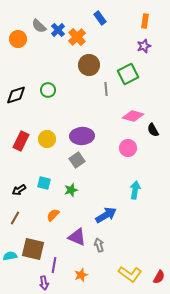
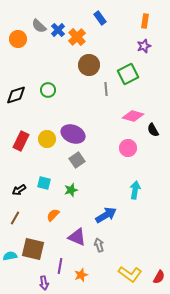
purple ellipse: moved 9 px left, 2 px up; rotated 25 degrees clockwise
purple line: moved 6 px right, 1 px down
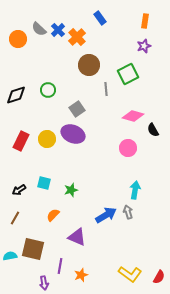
gray semicircle: moved 3 px down
gray square: moved 51 px up
gray arrow: moved 29 px right, 33 px up
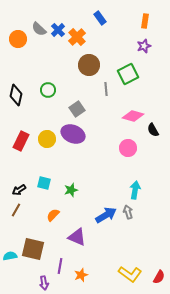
black diamond: rotated 60 degrees counterclockwise
brown line: moved 1 px right, 8 px up
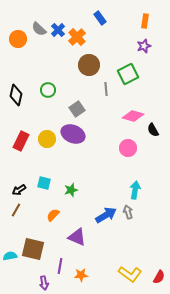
orange star: rotated 16 degrees clockwise
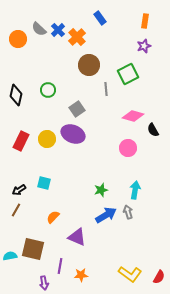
green star: moved 30 px right
orange semicircle: moved 2 px down
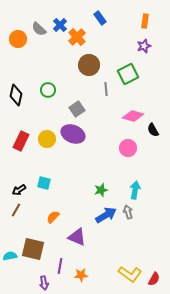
blue cross: moved 2 px right, 5 px up
red semicircle: moved 5 px left, 2 px down
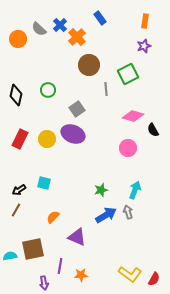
red rectangle: moved 1 px left, 2 px up
cyan arrow: rotated 12 degrees clockwise
brown square: rotated 25 degrees counterclockwise
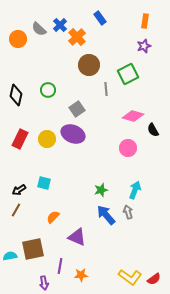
blue arrow: rotated 100 degrees counterclockwise
yellow L-shape: moved 3 px down
red semicircle: rotated 24 degrees clockwise
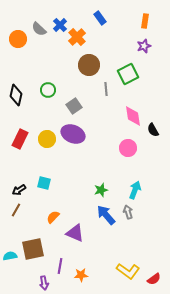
gray square: moved 3 px left, 3 px up
pink diamond: rotated 65 degrees clockwise
purple triangle: moved 2 px left, 4 px up
yellow L-shape: moved 2 px left, 6 px up
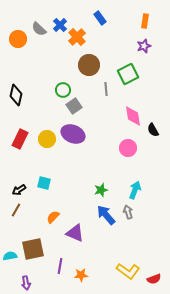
green circle: moved 15 px right
red semicircle: rotated 16 degrees clockwise
purple arrow: moved 18 px left
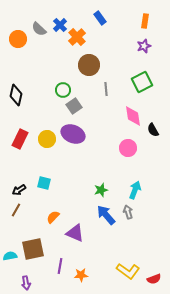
green square: moved 14 px right, 8 px down
